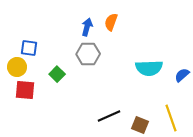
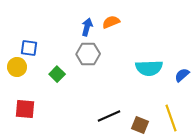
orange semicircle: rotated 48 degrees clockwise
red square: moved 19 px down
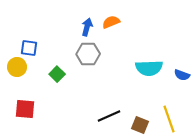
blue semicircle: rotated 119 degrees counterclockwise
yellow line: moved 2 px left, 1 px down
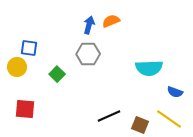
orange semicircle: moved 1 px up
blue arrow: moved 2 px right, 2 px up
blue semicircle: moved 7 px left, 17 px down
yellow line: rotated 36 degrees counterclockwise
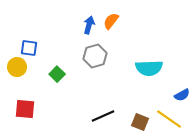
orange semicircle: rotated 30 degrees counterclockwise
gray hexagon: moved 7 px right, 2 px down; rotated 15 degrees counterclockwise
blue semicircle: moved 7 px right, 3 px down; rotated 49 degrees counterclockwise
black line: moved 6 px left
brown square: moved 3 px up
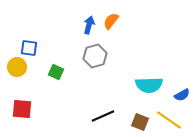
cyan semicircle: moved 17 px down
green square: moved 1 px left, 2 px up; rotated 21 degrees counterclockwise
red square: moved 3 px left
yellow line: moved 1 px down
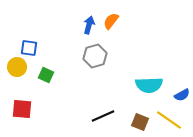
green square: moved 10 px left, 3 px down
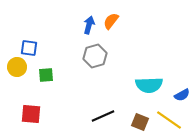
green square: rotated 28 degrees counterclockwise
red square: moved 9 px right, 5 px down
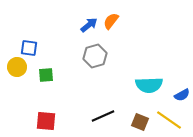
blue arrow: rotated 36 degrees clockwise
red square: moved 15 px right, 7 px down
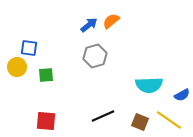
orange semicircle: rotated 12 degrees clockwise
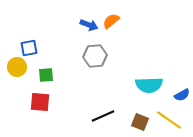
blue arrow: rotated 60 degrees clockwise
blue square: rotated 18 degrees counterclockwise
gray hexagon: rotated 10 degrees clockwise
red square: moved 6 px left, 19 px up
